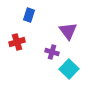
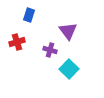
purple cross: moved 2 px left, 2 px up
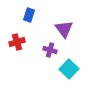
purple triangle: moved 4 px left, 2 px up
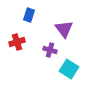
cyan square: rotated 12 degrees counterclockwise
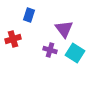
red cross: moved 4 px left, 3 px up
cyan square: moved 6 px right, 16 px up
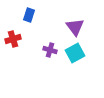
purple triangle: moved 11 px right, 2 px up
cyan square: rotated 30 degrees clockwise
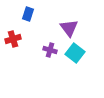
blue rectangle: moved 1 px left, 1 px up
purple triangle: moved 6 px left, 1 px down
cyan square: rotated 24 degrees counterclockwise
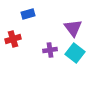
blue rectangle: rotated 56 degrees clockwise
purple triangle: moved 4 px right
purple cross: rotated 24 degrees counterclockwise
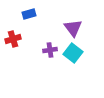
blue rectangle: moved 1 px right
cyan square: moved 2 px left
